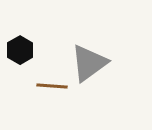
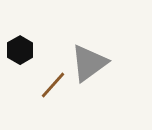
brown line: moved 1 px right, 1 px up; rotated 52 degrees counterclockwise
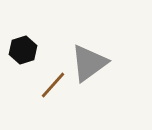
black hexagon: moved 3 px right; rotated 12 degrees clockwise
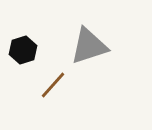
gray triangle: moved 17 px up; rotated 18 degrees clockwise
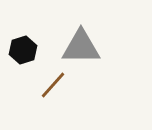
gray triangle: moved 8 px left, 1 px down; rotated 18 degrees clockwise
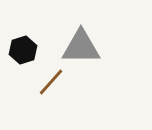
brown line: moved 2 px left, 3 px up
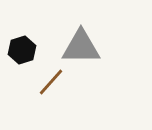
black hexagon: moved 1 px left
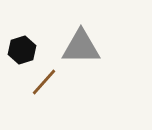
brown line: moved 7 px left
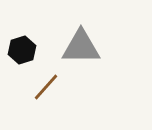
brown line: moved 2 px right, 5 px down
